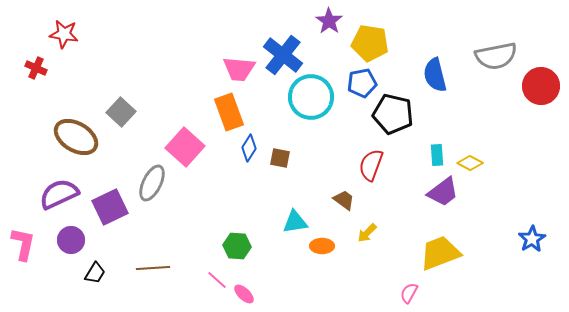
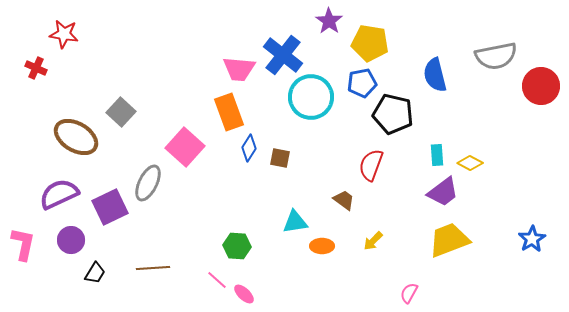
gray ellipse: moved 4 px left
yellow arrow: moved 6 px right, 8 px down
yellow trapezoid: moved 9 px right, 13 px up
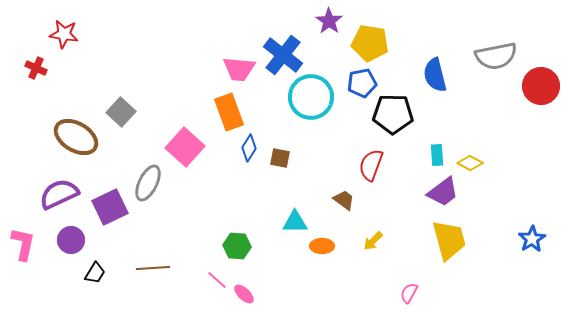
black pentagon: rotated 12 degrees counterclockwise
cyan triangle: rotated 8 degrees clockwise
yellow trapezoid: rotated 96 degrees clockwise
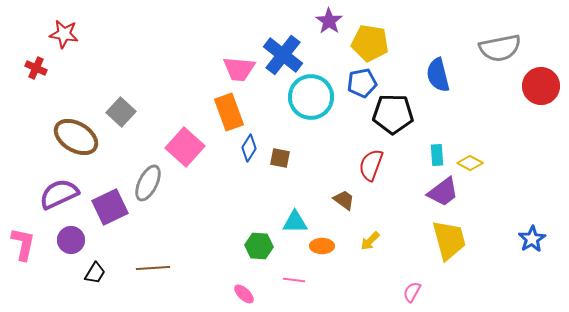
gray semicircle: moved 4 px right, 8 px up
blue semicircle: moved 3 px right
yellow arrow: moved 3 px left
green hexagon: moved 22 px right
pink line: moved 77 px right; rotated 35 degrees counterclockwise
pink semicircle: moved 3 px right, 1 px up
